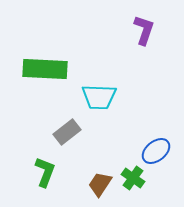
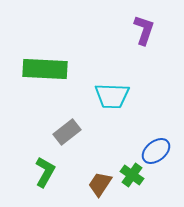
cyan trapezoid: moved 13 px right, 1 px up
green L-shape: rotated 8 degrees clockwise
green cross: moved 1 px left, 3 px up
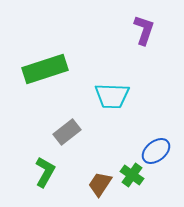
green rectangle: rotated 21 degrees counterclockwise
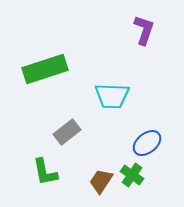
blue ellipse: moved 9 px left, 8 px up
green L-shape: rotated 140 degrees clockwise
brown trapezoid: moved 1 px right, 3 px up
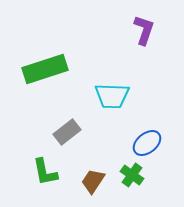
brown trapezoid: moved 8 px left
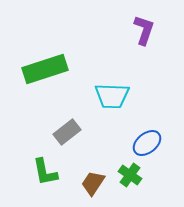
green cross: moved 2 px left
brown trapezoid: moved 2 px down
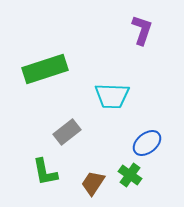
purple L-shape: moved 2 px left
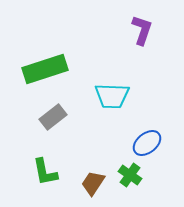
gray rectangle: moved 14 px left, 15 px up
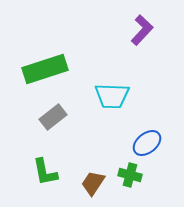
purple L-shape: rotated 24 degrees clockwise
green cross: rotated 20 degrees counterclockwise
